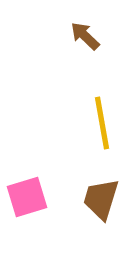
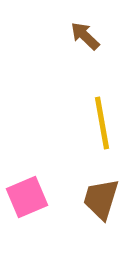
pink square: rotated 6 degrees counterclockwise
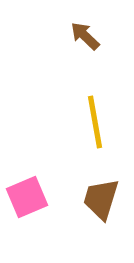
yellow line: moved 7 px left, 1 px up
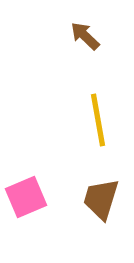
yellow line: moved 3 px right, 2 px up
pink square: moved 1 px left
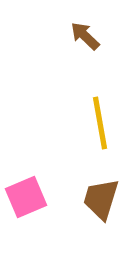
yellow line: moved 2 px right, 3 px down
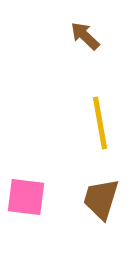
pink square: rotated 30 degrees clockwise
